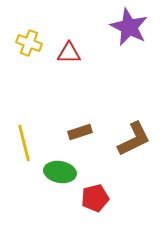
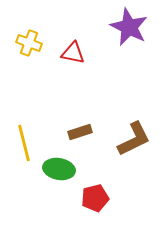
red triangle: moved 4 px right; rotated 10 degrees clockwise
green ellipse: moved 1 px left, 3 px up
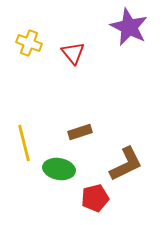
red triangle: rotated 40 degrees clockwise
brown L-shape: moved 8 px left, 25 px down
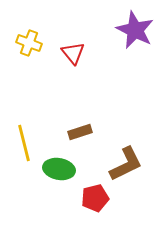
purple star: moved 6 px right, 3 px down
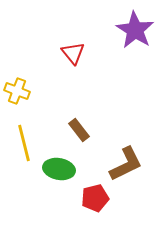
purple star: rotated 6 degrees clockwise
yellow cross: moved 12 px left, 48 px down
brown rectangle: moved 1 px left, 2 px up; rotated 70 degrees clockwise
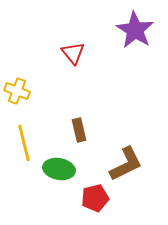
brown rectangle: rotated 25 degrees clockwise
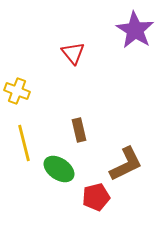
green ellipse: rotated 24 degrees clockwise
red pentagon: moved 1 px right, 1 px up
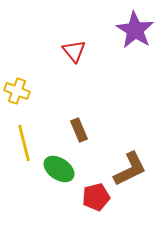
red triangle: moved 1 px right, 2 px up
brown rectangle: rotated 10 degrees counterclockwise
brown L-shape: moved 4 px right, 5 px down
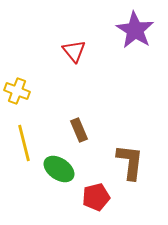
brown L-shape: moved 7 px up; rotated 57 degrees counterclockwise
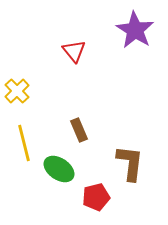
yellow cross: rotated 25 degrees clockwise
brown L-shape: moved 1 px down
